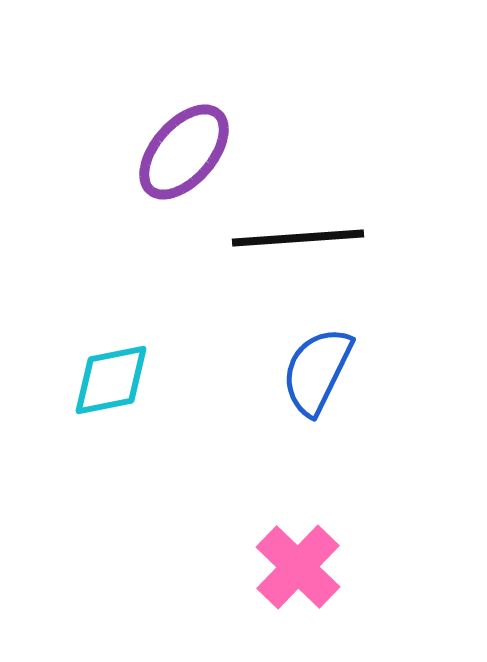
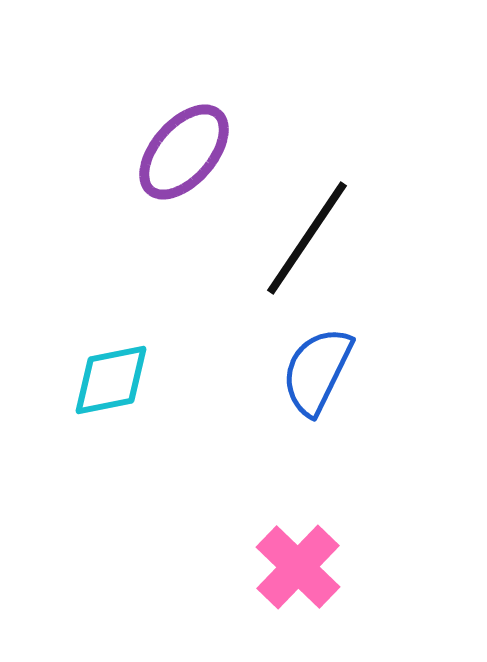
black line: moved 9 px right; rotated 52 degrees counterclockwise
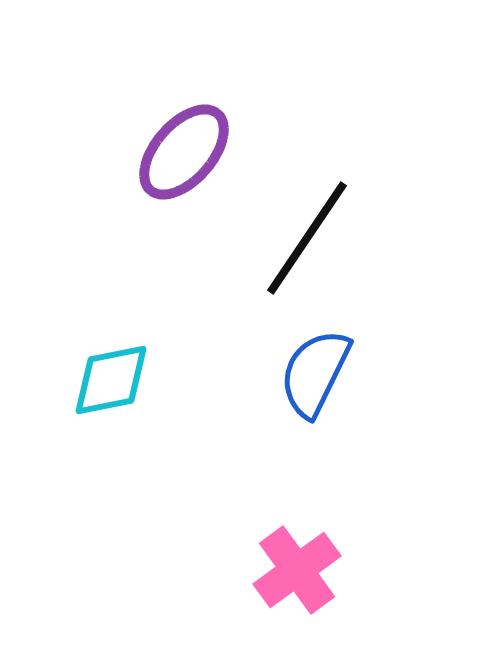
blue semicircle: moved 2 px left, 2 px down
pink cross: moved 1 px left, 3 px down; rotated 10 degrees clockwise
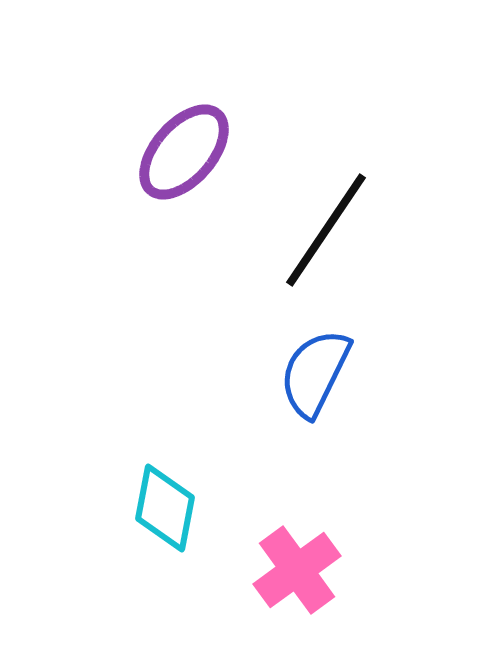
black line: moved 19 px right, 8 px up
cyan diamond: moved 54 px right, 128 px down; rotated 68 degrees counterclockwise
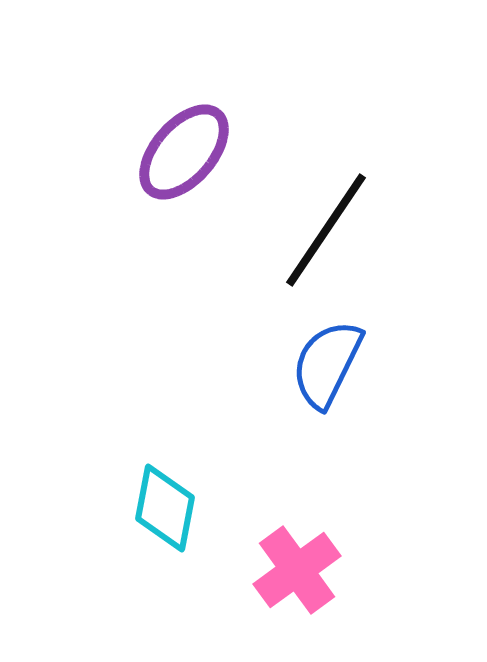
blue semicircle: moved 12 px right, 9 px up
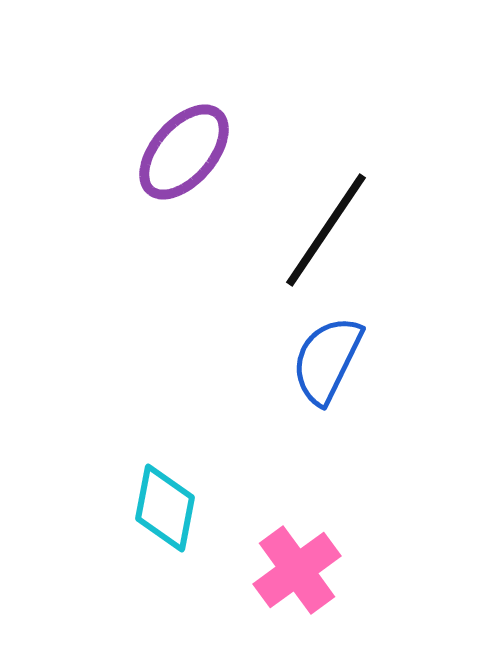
blue semicircle: moved 4 px up
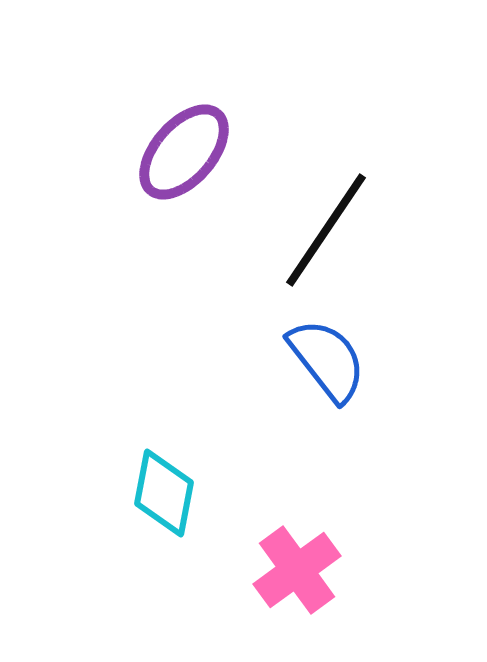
blue semicircle: rotated 116 degrees clockwise
cyan diamond: moved 1 px left, 15 px up
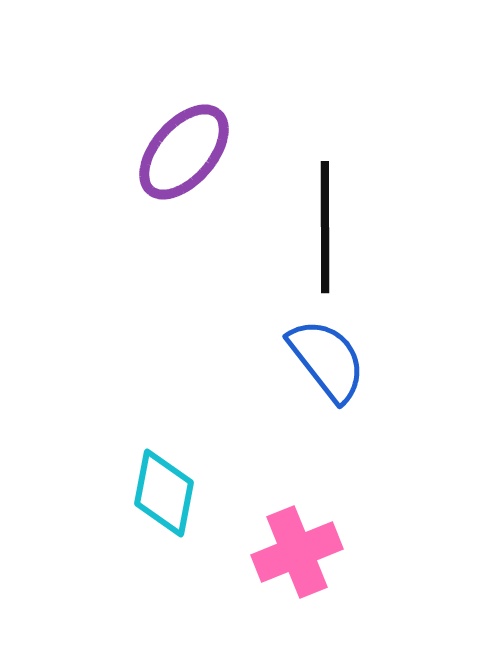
black line: moved 1 px left, 3 px up; rotated 34 degrees counterclockwise
pink cross: moved 18 px up; rotated 14 degrees clockwise
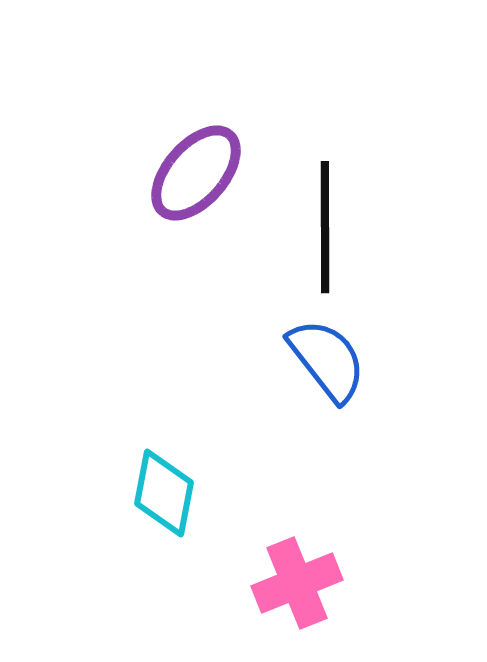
purple ellipse: moved 12 px right, 21 px down
pink cross: moved 31 px down
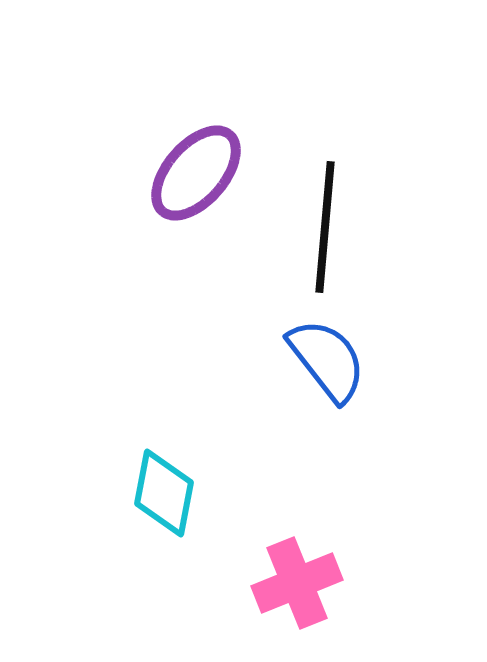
black line: rotated 5 degrees clockwise
